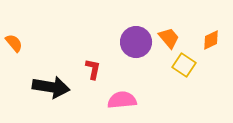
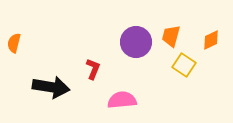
orange trapezoid: moved 2 px right, 2 px up; rotated 125 degrees counterclockwise
orange semicircle: rotated 126 degrees counterclockwise
red L-shape: rotated 10 degrees clockwise
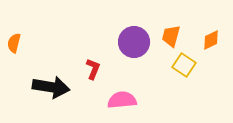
purple circle: moved 2 px left
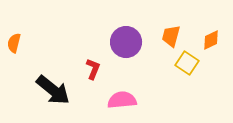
purple circle: moved 8 px left
yellow square: moved 3 px right, 2 px up
black arrow: moved 2 px right, 3 px down; rotated 30 degrees clockwise
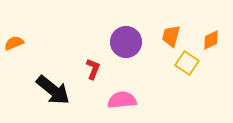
orange semicircle: rotated 54 degrees clockwise
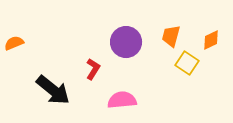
red L-shape: rotated 10 degrees clockwise
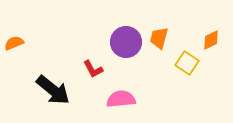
orange trapezoid: moved 12 px left, 2 px down
red L-shape: rotated 120 degrees clockwise
pink semicircle: moved 1 px left, 1 px up
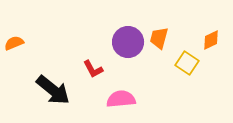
purple circle: moved 2 px right
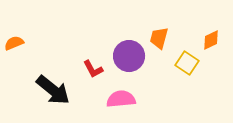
purple circle: moved 1 px right, 14 px down
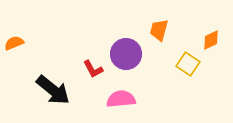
orange trapezoid: moved 8 px up
purple circle: moved 3 px left, 2 px up
yellow square: moved 1 px right, 1 px down
